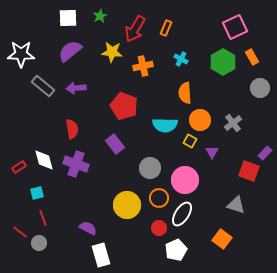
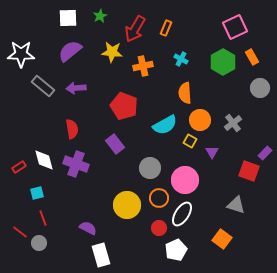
cyan semicircle at (165, 125): rotated 30 degrees counterclockwise
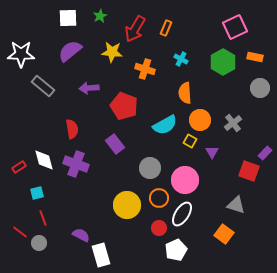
orange rectangle at (252, 57): moved 3 px right; rotated 49 degrees counterclockwise
orange cross at (143, 66): moved 2 px right, 3 px down; rotated 30 degrees clockwise
purple arrow at (76, 88): moved 13 px right
purple semicircle at (88, 228): moved 7 px left, 7 px down
orange square at (222, 239): moved 2 px right, 5 px up
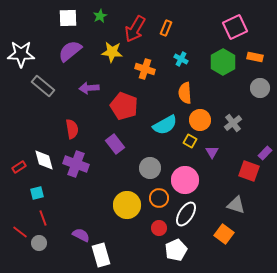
white ellipse at (182, 214): moved 4 px right
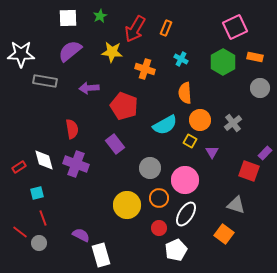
gray rectangle at (43, 86): moved 2 px right, 5 px up; rotated 30 degrees counterclockwise
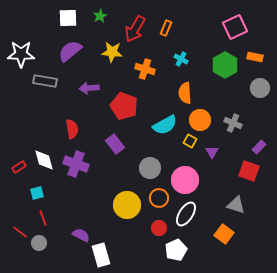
green hexagon at (223, 62): moved 2 px right, 3 px down
gray cross at (233, 123): rotated 30 degrees counterclockwise
purple rectangle at (265, 153): moved 6 px left, 6 px up
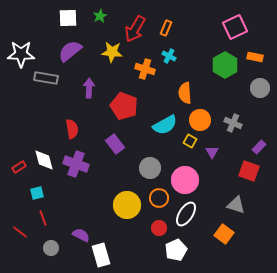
cyan cross at (181, 59): moved 12 px left, 3 px up
gray rectangle at (45, 81): moved 1 px right, 3 px up
purple arrow at (89, 88): rotated 96 degrees clockwise
gray circle at (39, 243): moved 12 px right, 5 px down
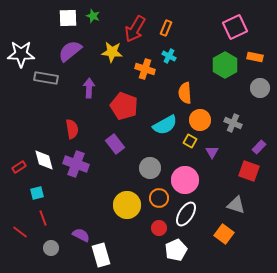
green star at (100, 16): moved 7 px left; rotated 24 degrees counterclockwise
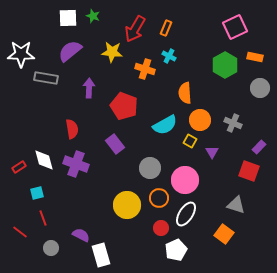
red circle at (159, 228): moved 2 px right
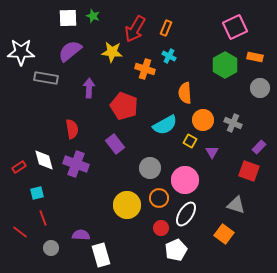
white star at (21, 54): moved 2 px up
orange circle at (200, 120): moved 3 px right
purple semicircle at (81, 235): rotated 24 degrees counterclockwise
